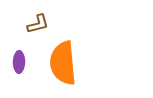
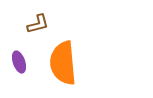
purple ellipse: rotated 20 degrees counterclockwise
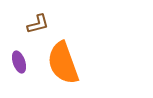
orange semicircle: rotated 15 degrees counterclockwise
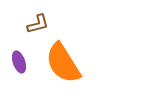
orange semicircle: rotated 12 degrees counterclockwise
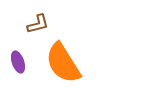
purple ellipse: moved 1 px left
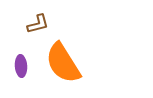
purple ellipse: moved 3 px right, 4 px down; rotated 15 degrees clockwise
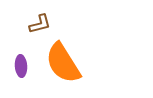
brown L-shape: moved 2 px right
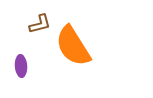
orange semicircle: moved 10 px right, 17 px up
